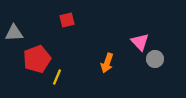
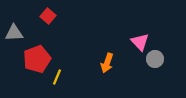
red square: moved 19 px left, 4 px up; rotated 35 degrees counterclockwise
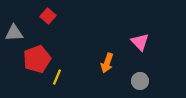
gray circle: moved 15 px left, 22 px down
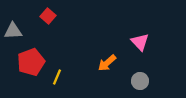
gray triangle: moved 1 px left, 2 px up
red pentagon: moved 6 px left, 3 px down
orange arrow: rotated 30 degrees clockwise
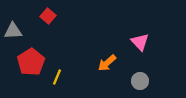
red pentagon: rotated 12 degrees counterclockwise
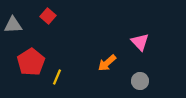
gray triangle: moved 6 px up
